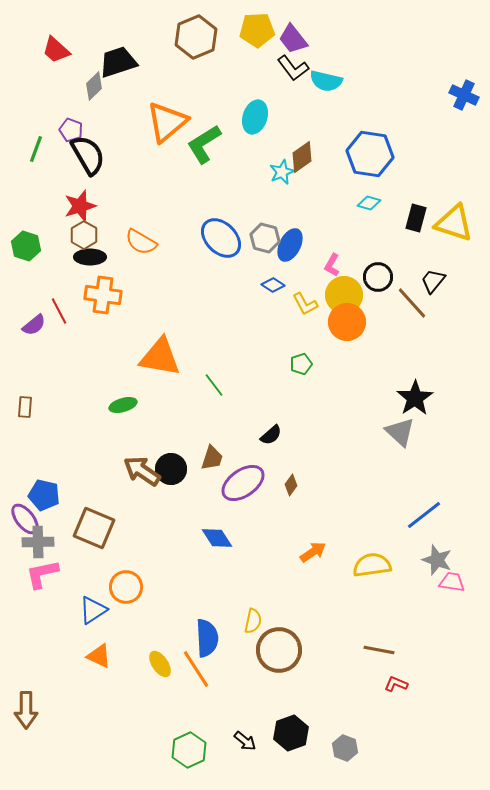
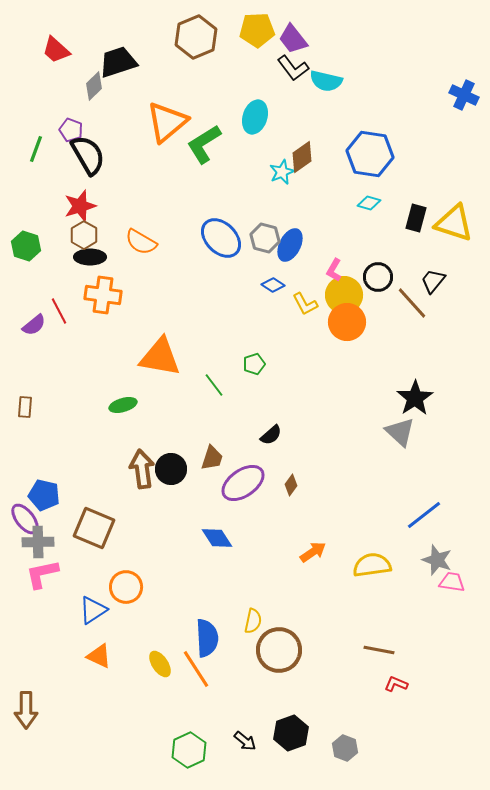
pink L-shape at (332, 265): moved 2 px right, 5 px down
green pentagon at (301, 364): moved 47 px left
brown arrow at (142, 471): moved 2 px up; rotated 48 degrees clockwise
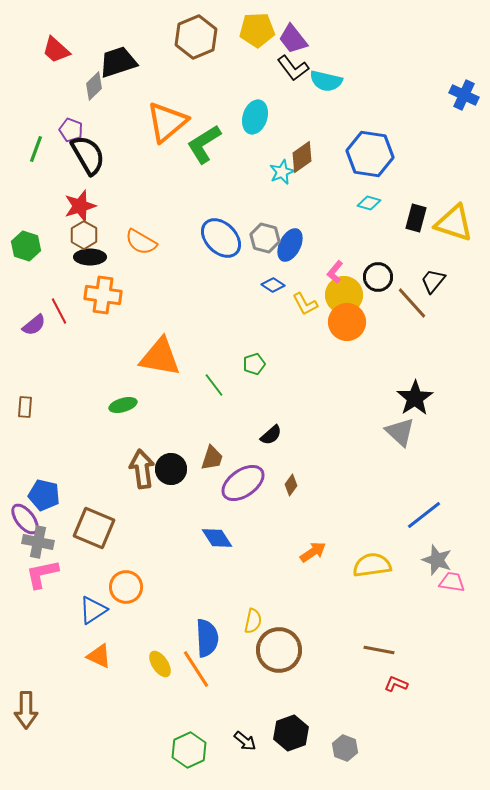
pink L-shape at (334, 270): moved 1 px right, 2 px down; rotated 10 degrees clockwise
gray cross at (38, 542): rotated 12 degrees clockwise
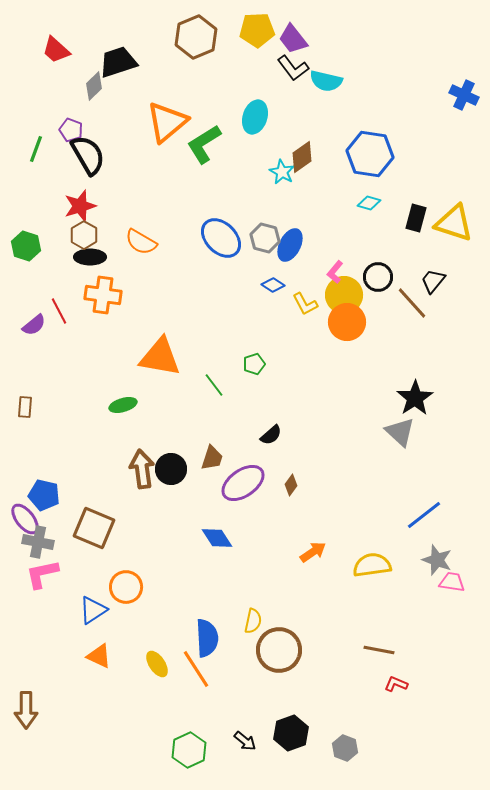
cyan star at (282, 172): rotated 20 degrees counterclockwise
yellow ellipse at (160, 664): moved 3 px left
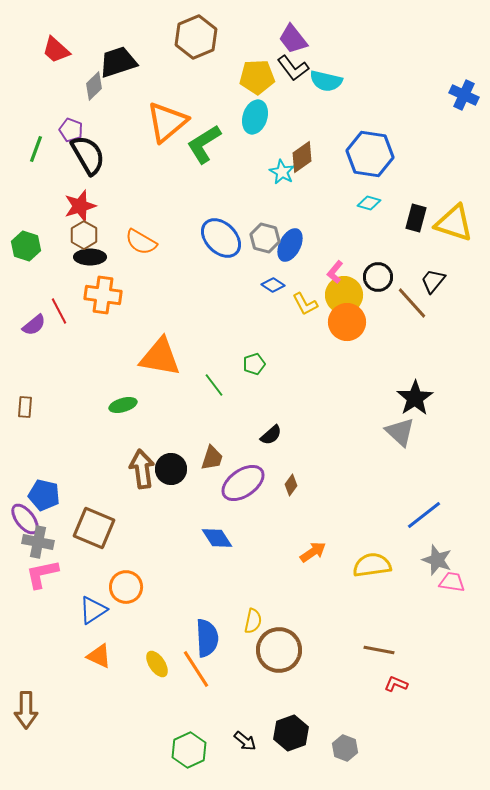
yellow pentagon at (257, 30): moved 47 px down
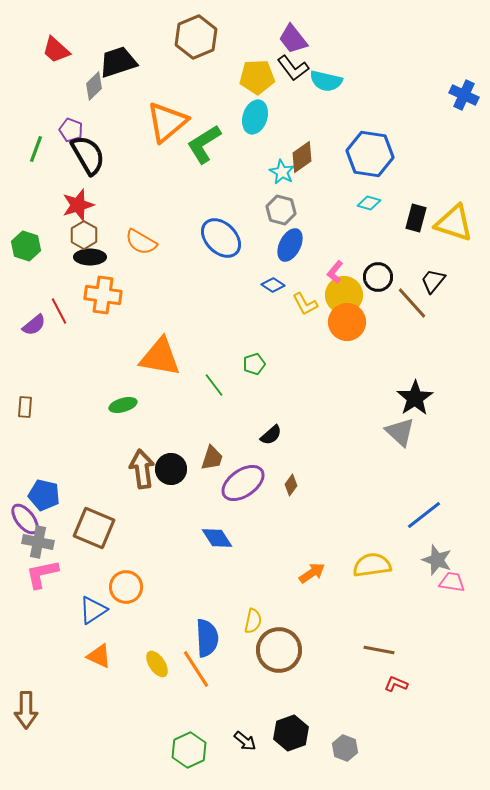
red star at (80, 206): moved 2 px left, 1 px up
gray hexagon at (265, 238): moved 16 px right, 28 px up
orange arrow at (313, 552): moved 1 px left, 21 px down
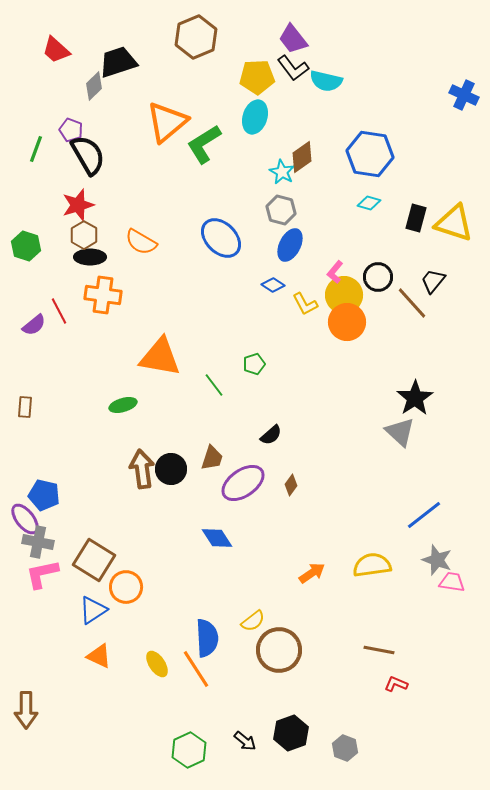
brown square at (94, 528): moved 32 px down; rotated 9 degrees clockwise
yellow semicircle at (253, 621): rotated 40 degrees clockwise
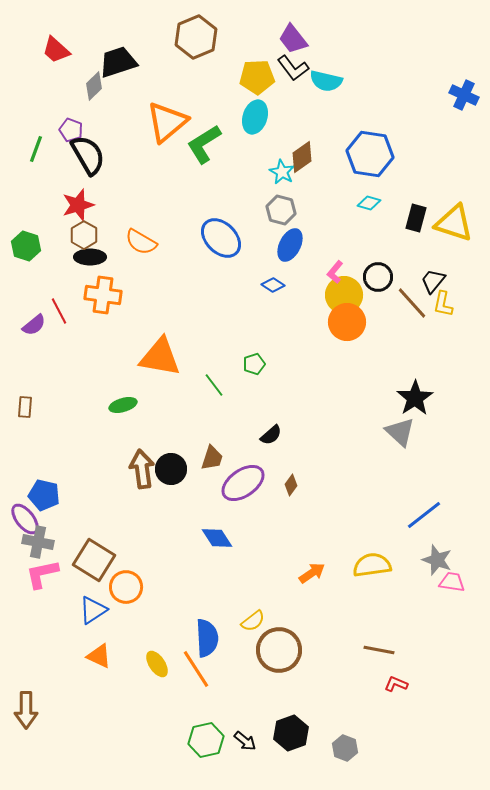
yellow L-shape at (305, 304): moved 138 px right; rotated 40 degrees clockwise
green hexagon at (189, 750): moved 17 px right, 10 px up; rotated 12 degrees clockwise
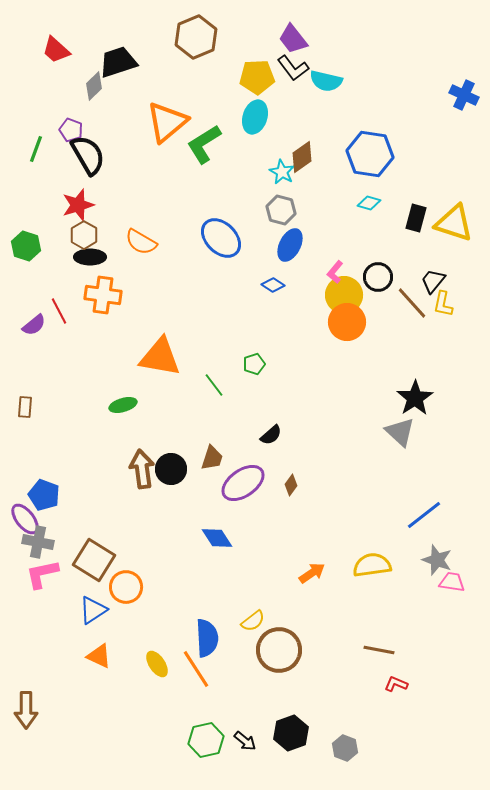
blue pentagon at (44, 495): rotated 8 degrees clockwise
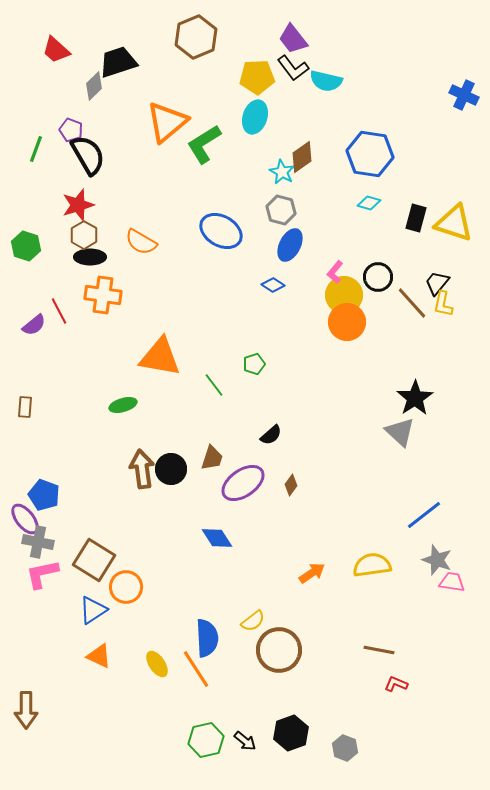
blue ellipse at (221, 238): moved 7 px up; rotated 15 degrees counterclockwise
black trapezoid at (433, 281): moved 4 px right, 2 px down
